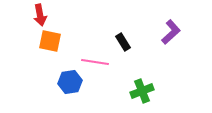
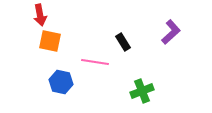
blue hexagon: moved 9 px left; rotated 20 degrees clockwise
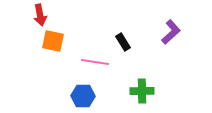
orange square: moved 3 px right
blue hexagon: moved 22 px right, 14 px down; rotated 10 degrees counterclockwise
green cross: rotated 20 degrees clockwise
